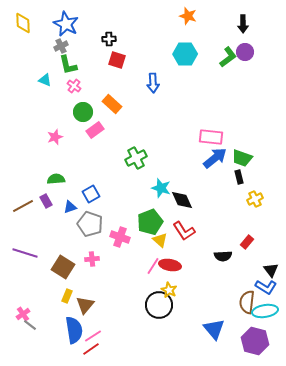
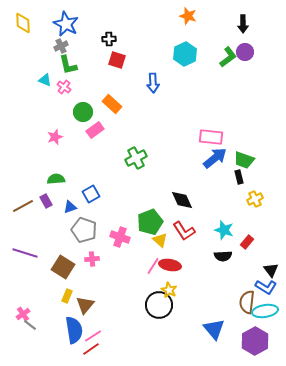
cyan hexagon at (185, 54): rotated 25 degrees counterclockwise
pink cross at (74, 86): moved 10 px left, 1 px down
green trapezoid at (242, 158): moved 2 px right, 2 px down
cyan star at (161, 188): moved 63 px right, 42 px down
gray pentagon at (90, 224): moved 6 px left, 6 px down
purple hexagon at (255, 341): rotated 16 degrees clockwise
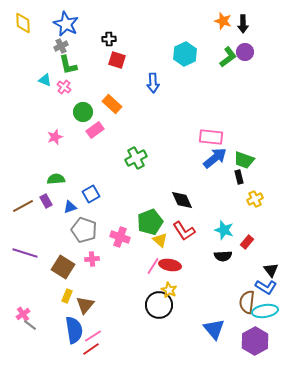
orange star at (188, 16): moved 35 px right, 5 px down
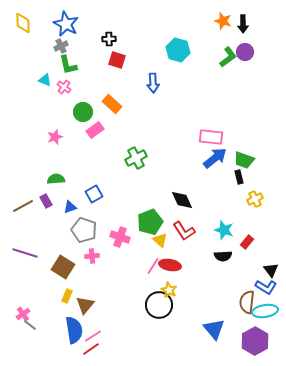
cyan hexagon at (185, 54): moved 7 px left, 4 px up; rotated 20 degrees counterclockwise
blue square at (91, 194): moved 3 px right
pink cross at (92, 259): moved 3 px up
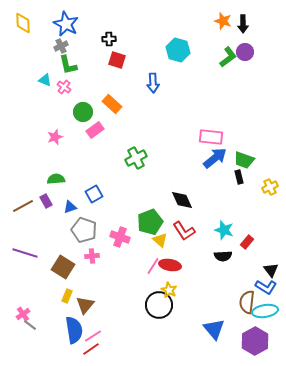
yellow cross at (255, 199): moved 15 px right, 12 px up
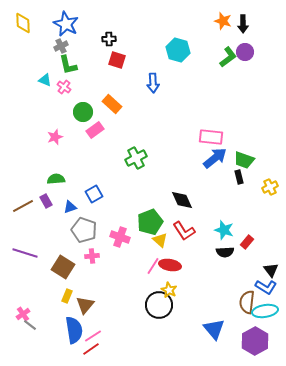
black semicircle at (223, 256): moved 2 px right, 4 px up
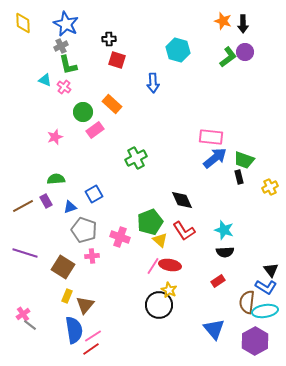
red rectangle at (247, 242): moved 29 px left, 39 px down; rotated 16 degrees clockwise
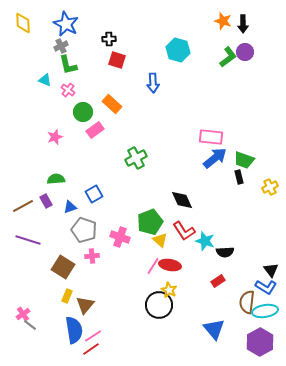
pink cross at (64, 87): moved 4 px right, 3 px down
cyan star at (224, 230): moved 19 px left, 11 px down
purple line at (25, 253): moved 3 px right, 13 px up
purple hexagon at (255, 341): moved 5 px right, 1 px down
